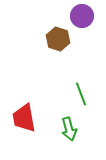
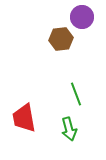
purple circle: moved 1 px down
brown hexagon: moved 3 px right; rotated 25 degrees counterclockwise
green line: moved 5 px left
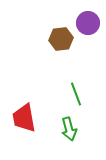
purple circle: moved 6 px right, 6 px down
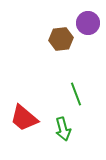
red trapezoid: rotated 40 degrees counterclockwise
green arrow: moved 6 px left
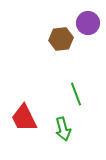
red trapezoid: rotated 24 degrees clockwise
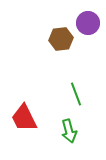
green arrow: moved 6 px right, 2 px down
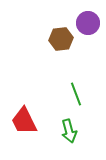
red trapezoid: moved 3 px down
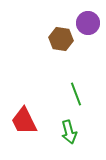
brown hexagon: rotated 15 degrees clockwise
green arrow: moved 1 px down
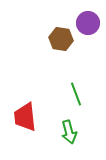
red trapezoid: moved 1 px right, 4 px up; rotated 20 degrees clockwise
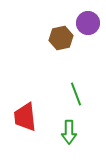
brown hexagon: moved 1 px up; rotated 20 degrees counterclockwise
green arrow: rotated 15 degrees clockwise
